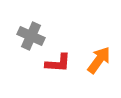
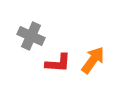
orange arrow: moved 6 px left
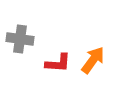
gray cross: moved 11 px left, 3 px down; rotated 16 degrees counterclockwise
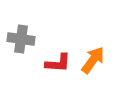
gray cross: moved 1 px right
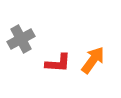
gray cross: rotated 36 degrees counterclockwise
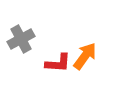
orange arrow: moved 8 px left, 4 px up
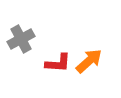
orange arrow: moved 4 px right, 5 px down; rotated 12 degrees clockwise
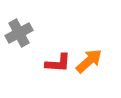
gray cross: moved 2 px left, 6 px up
